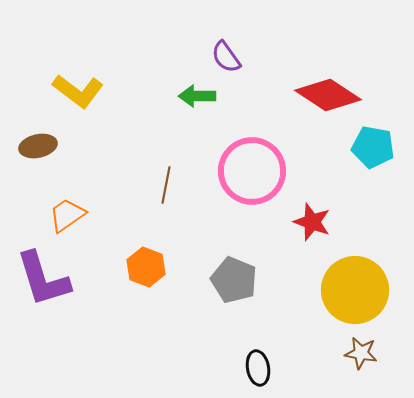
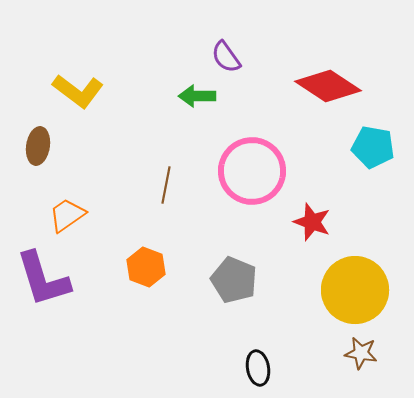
red diamond: moved 9 px up
brown ellipse: rotated 69 degrees counterclockwise
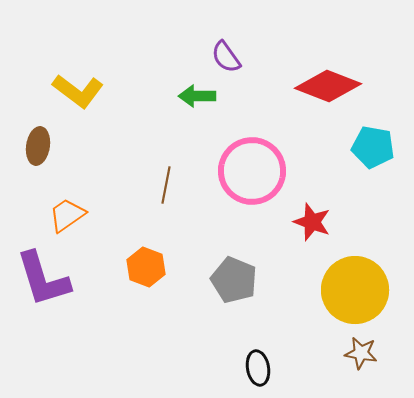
red diamond: rotated 12 degrees counterclockwise
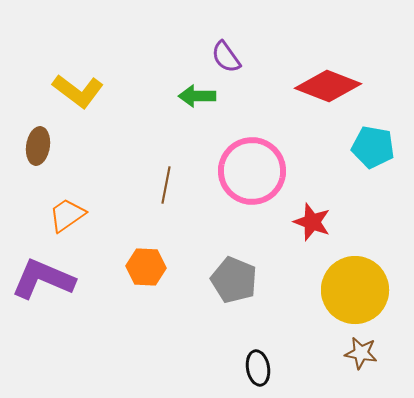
orange hexagon: rotated 18 degrees counterclockwise
purple L-shape: rotated 130 degrees clockwise
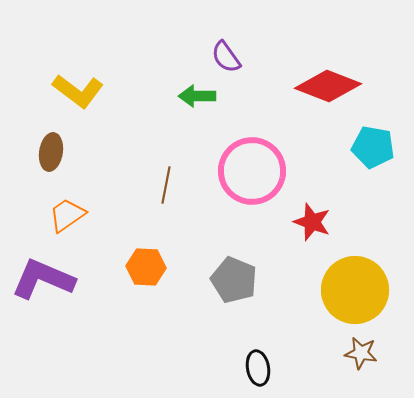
brown ellipse: moved 13 px right, 6 px down
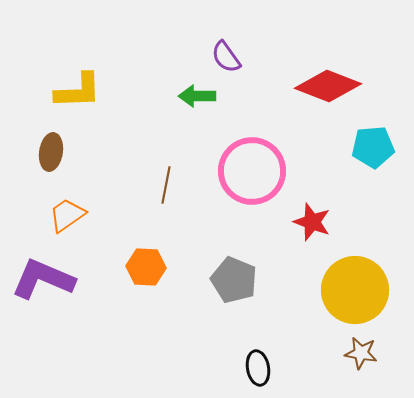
yellow L-shape: rotated 39 degrees counterclockwise
cyan pentagon: rotated 15 degrees counterclockwise
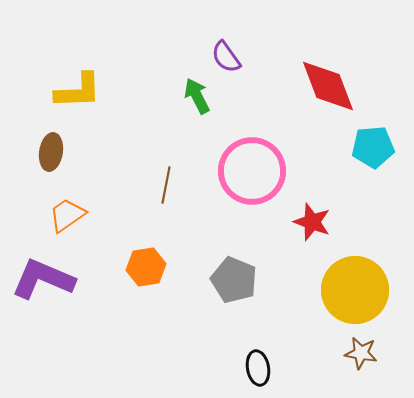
red diamond: rotated 48 degrees clockwise
green arrow: rotated 63 degrees clockwise
orange hexagon: rotated 12 degrees counterclockwise
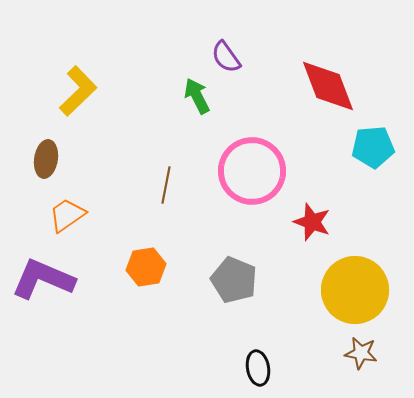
yellow L-shape: rotated 42 degrees counterclockwise
brown ellipse: moved 5 px left, 7 px down
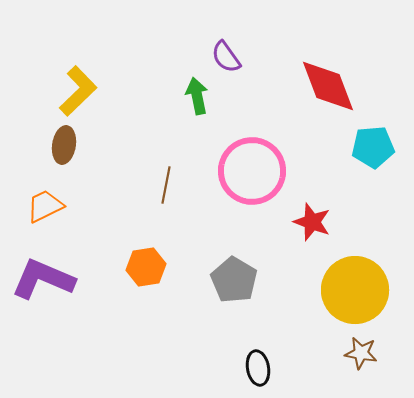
green arrow: rotated 15 degrees clockwise
brown ellipse: moved 18 px right, 14 px up
orange trapezoid: moved 22 px left, 9 px up; rotated 9 degrees clockwise
gray pentagon: rotated 9 degrees clockwise
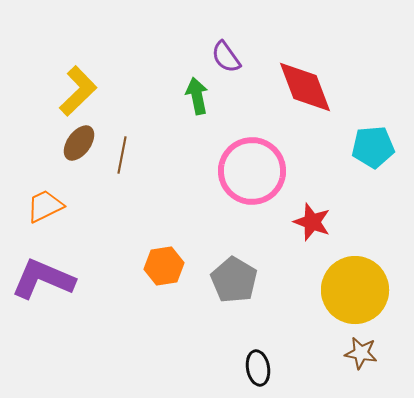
red diamond: moved 23 px left, 1 px down
brown ellipse: moved 15 px right, 2 px up; rotated 27 degrees clockwise
brown line: moved 44 px left, 30 px up
orange hexagon: moved 18 px right, 1 px up
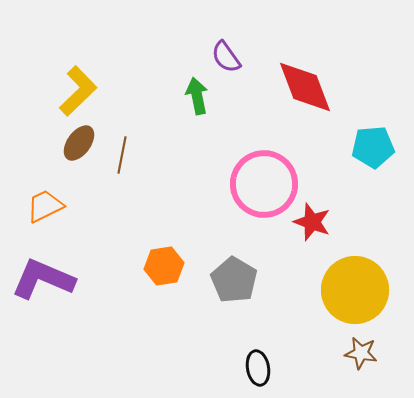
pink circle: moved 12 px right, 13 px down
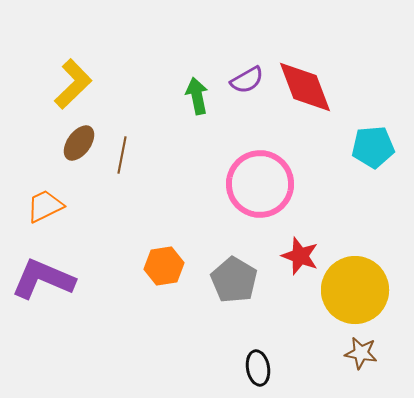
purple semicircle: moved 21 px right, 23 px down; rotated 84 degrees counterclockwise
yellow L-shape: moved 5 px left, 7 px up
pink circle: moved 4 px left
red star: moved 12 px left, 34 px down
